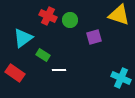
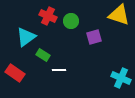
green circle: moved 1 px right, 1 px down
cyan triangle: moved 3 px right, 1 px up
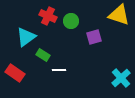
cyan cross: rotated 24 degrees clockwise
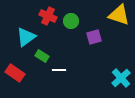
green rectangle: moved 1 px left, 1 px down
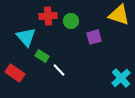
red cross: rotated 30 degrees counterclockwise
cyan triangle: rotated 35 degrees counterclockwise
white line: rotated 48 degrees clockwise
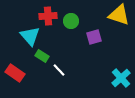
cyan triangle: moved 4 px right, 1 px up
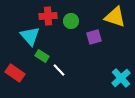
yellow triangle: moved 4 px left, 2 px down
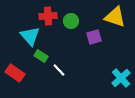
green rectangle: moved 1 px left
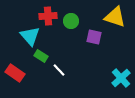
purple square: rotated 28 degrees clockwise
